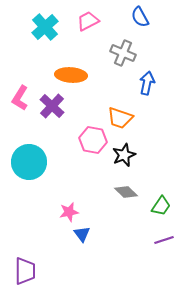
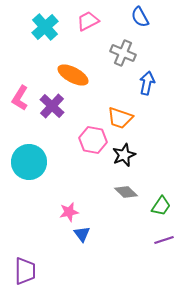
orange ellipse: moved 2 px right; rotated 24 degrees clockwise
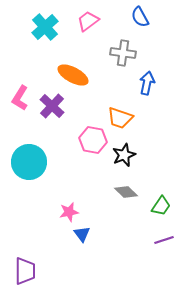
pink trapezoid: rotated 10 degrees counterclockwise
gray cross: rotated 15 degrees counterclockwise
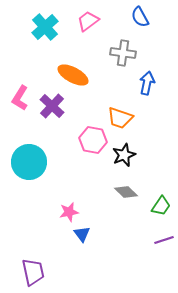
purple trapezoid: moved 8 px right, 1 px down; rotated 12 degrees counterclockwise
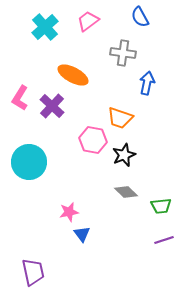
green trapezoid: rotated 50 degrees clockwise
